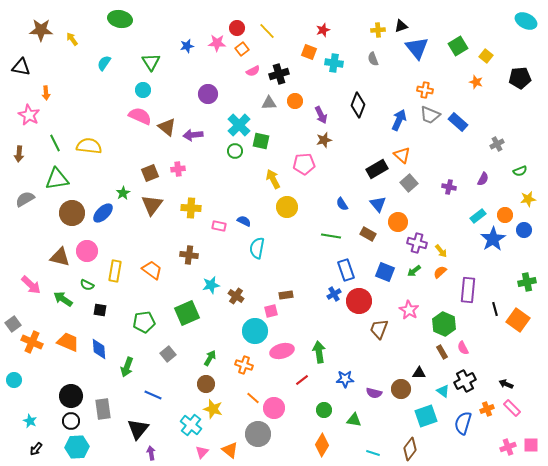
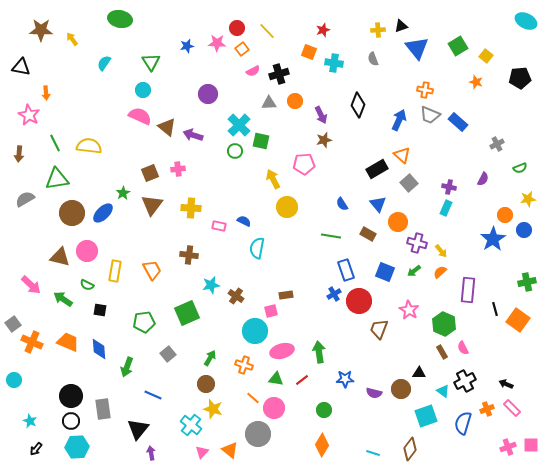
purple arrow at (193, 135): rotated 24 degrees clockwise
green semicircle at (520, 171): moved 3 px up
cyan rectangle at (478, 216): moved 32 px left, 8 px up; rotated 28 degrees counterclockwise
orange trapezoid at (152, 270): rotated 25 degrees clockwise
green triangle at (354, 420): moved 78 px left, 41 px up
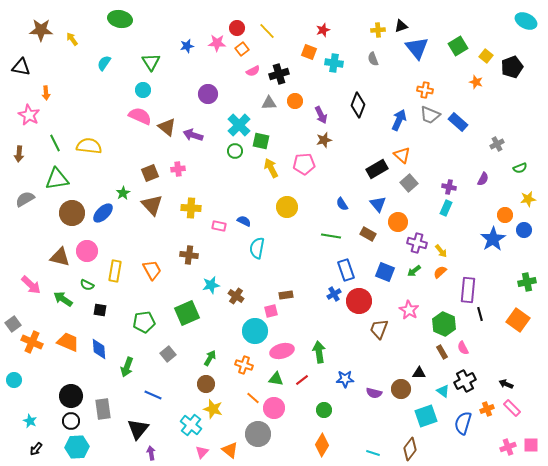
black pentagon at (520, 78): moved 8 px left, 11 px up; rotated 15 degrees counterclockwise
yellow arrow at (273, 179): moved 2 px left, 11 px up
brown triangle at (152, 205): rotated 20 degrees counterclockwise
black line at (495, 309): moved 15 px left, 5 px down
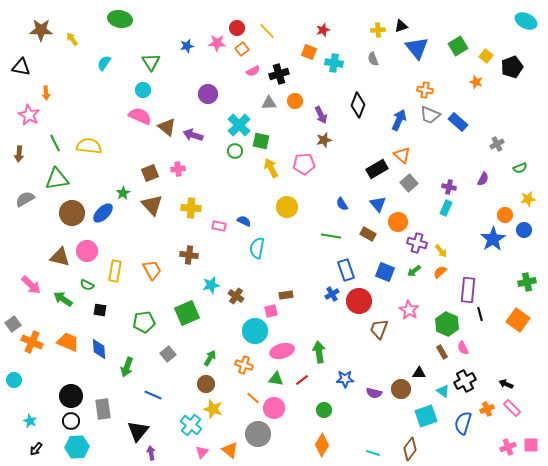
blue cross at (334, 294): moved 2 px left
green hexagon at (444, 324): moved 3 px right
black triangle at (138, 429): moved 2 px down
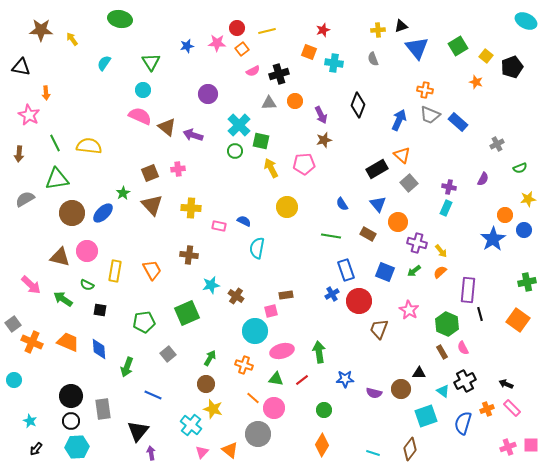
yellow line at (267, 31): rotated 60 degrees counterclockwise
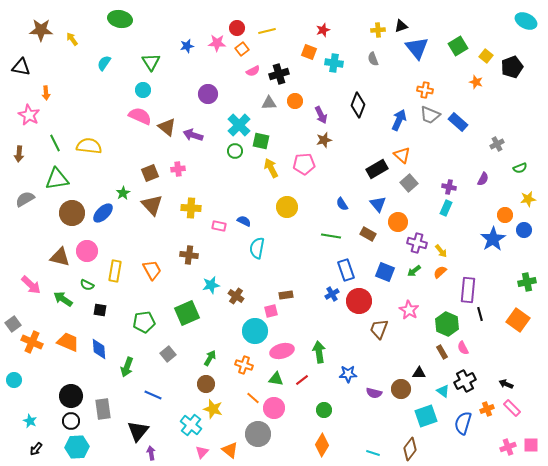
blue star at (345, 379): moved 3 px right, 5 px up
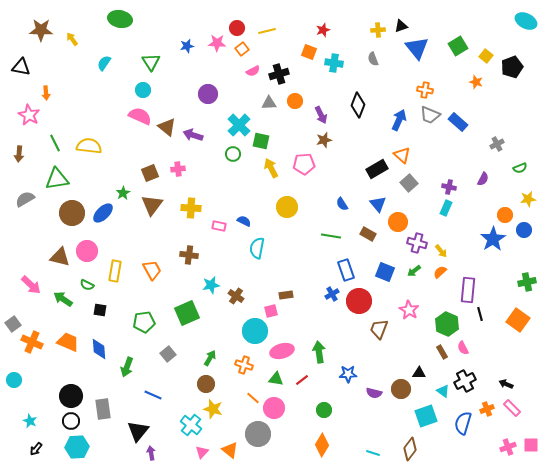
green circle at (235, 151): moved 2 px left, 3 px down
brown triangle at (152, 205): rotated 20 degrees clockwise
